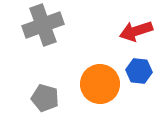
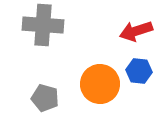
gray cross: rotated 24 degrees clockwise
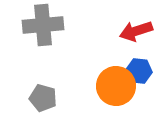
gray cross: rotated 9 degrees counterclockwise
orange circle: moved 16 px right, 2 px down
gray pentagon: moved 2 px left
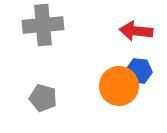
red arrow: rotated 24 degrees clockwise
orange circle: moved 3 px right
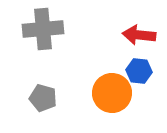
gray cross: moved 4 px down
red arrow: moved 3 px right, 4 px down
orange circle: moved 7 px left, 7 px down
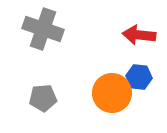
gray cross: rotated 24 degrees clockwise
blue hexagon: moved 6 px down
gray pentagon: rotated 20 degrees counterclockwise
